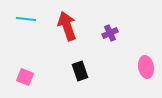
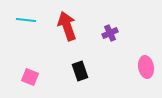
cyan line: moved 1 px down
pink square: moved 5 px right
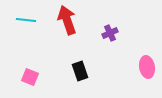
red arrow: moved 6 px up
pink ellipse: moved 1 px right
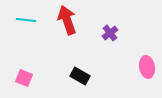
purple cross: rotated 14 degrees counterclockwise
black rectangle: moved 5 px down; rotated 42 degrees counterclockwise
pink square: moved 6 px left, 1 px down
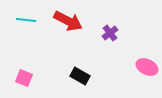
red arrow: moved 1 px right, 1 px down; rotated 136 degrees clockwise
pink ellipse: rotated 55 degrees counterclockwise
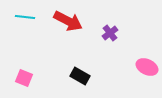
cyan line: moved 1 px left, 3 px up
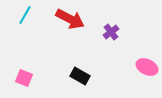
cyan line: moved 2 px up; rotated 66 degrees counterclockwise
red arrow: moved 2 px right, 2 px up
purple cross: moved 1 px right, 1 px up
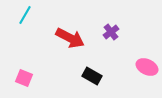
red arrow: moved 19 px down
black rectangle: moved 12 px right
